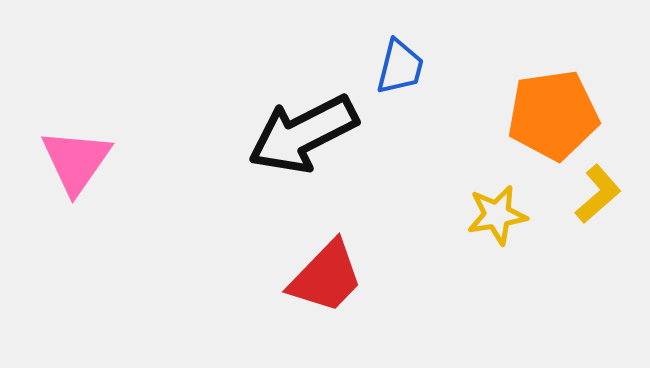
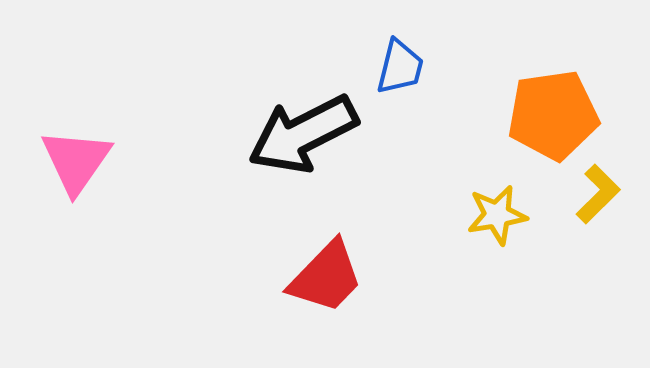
yellow L-shape: rotated 4 degrees counterclockwise
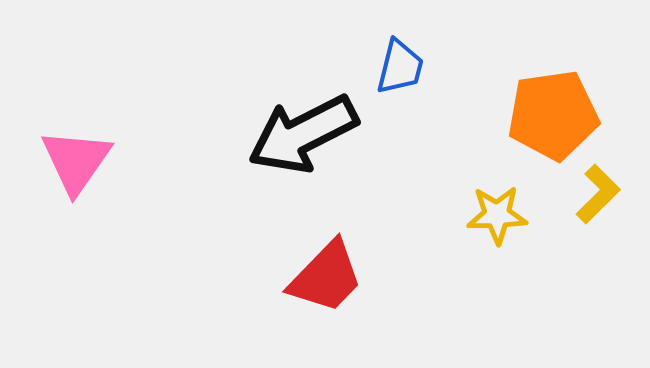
yellow star: rotated 8 degrees clockwise
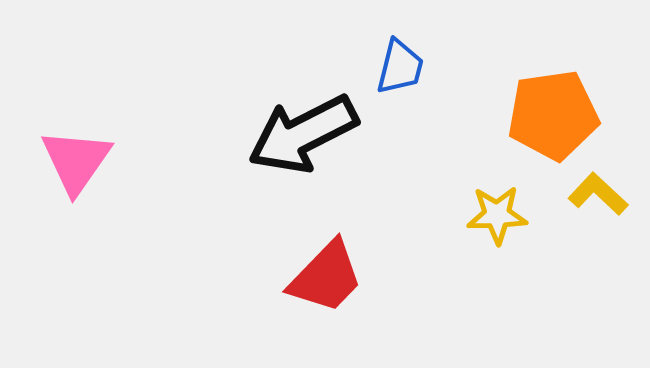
yellow L-shape: rotated 92 degrees counterclockwise
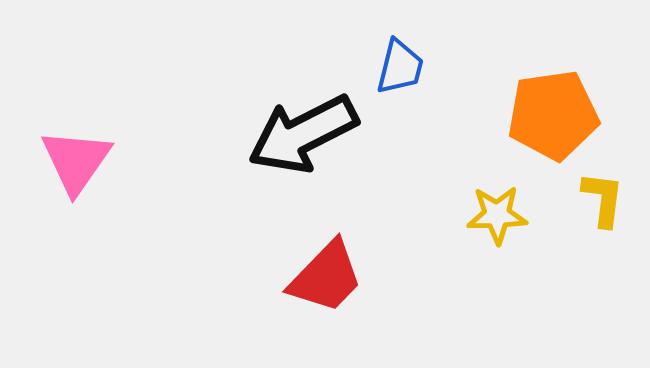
yellow L-shape: moved 5 px right, 5 px down; rotated 54 degrees clockwise
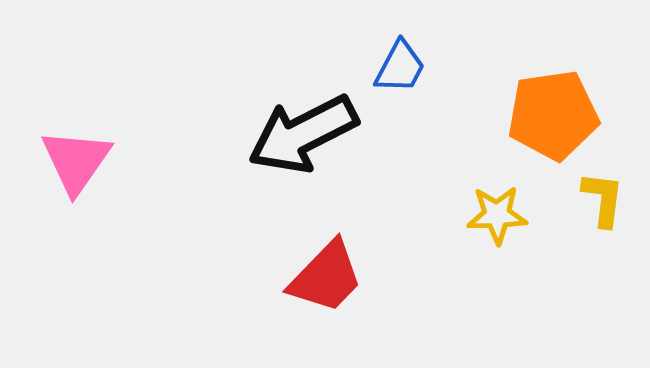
blue trapezoid: rotated 14 degrees clockwise
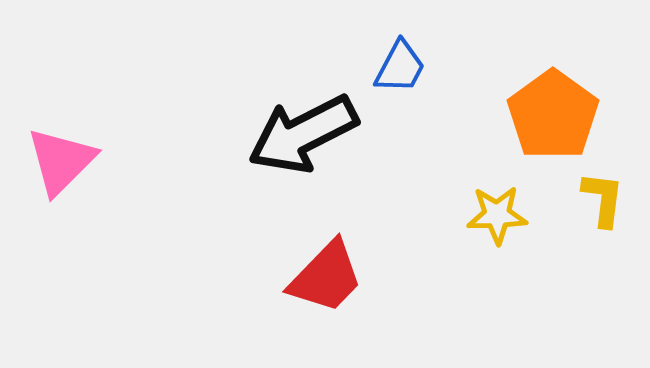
orange pentagon: rotated 28 degrees counterclockwise
pink triangle: moved 15 px left; rotated 10 degrees clockwise
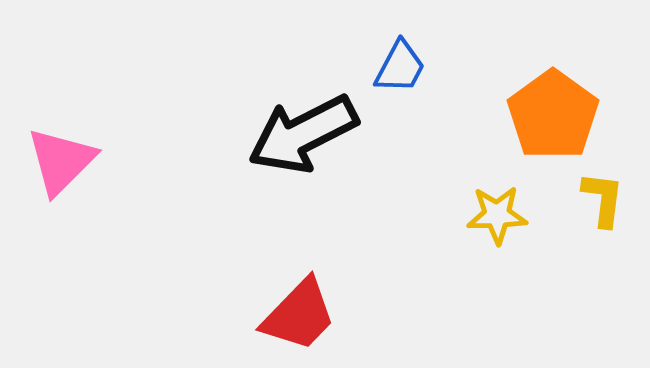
red trapezoid: moved 27 px left, 38 px down
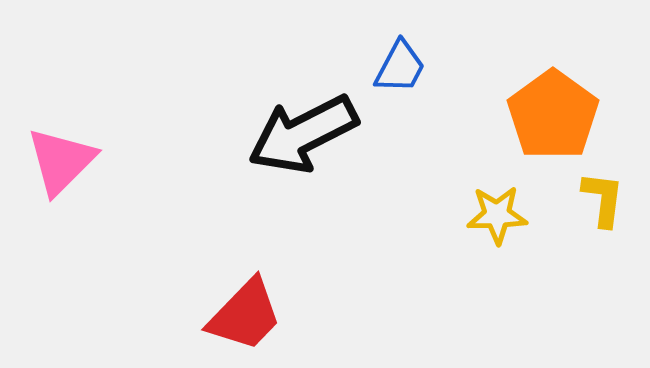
red trapezoid: moved 54 px left
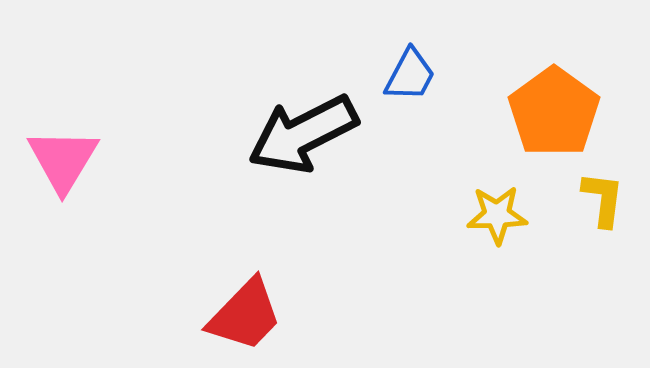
blue trapezoid: moved 10 px right, 8 px down
orange pentagon: moved 1 px right, 3 px up
pink triangle: moved 2 px right, 1 px up; rotated 14 degrees counterclockwise
